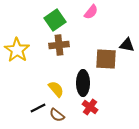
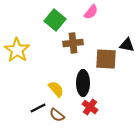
green square: rotated 15 degrees counterclockwise
brown cross: moved 14 px right, 2 px up
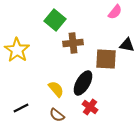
pink semicircle: moved 24 px right
black ellipse: rotated 30 degrees clockwise
black line: moved 17 px left
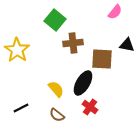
brown square: moved 4 px left
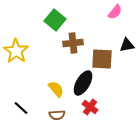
black triangle: rotated 21 degrees counterclockwise
yellow star: moved 1 px left, 1 px down
black line: rotated 70 degrees clockwise
brown semicircle: rotated 42 degrees counterclockwise
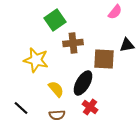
green square: rotated 15 degrees clockwise
yellow star: moved 20 px right, 9 px down; rotated 20 degrees counterclockwise
brown square: moved 2 px right
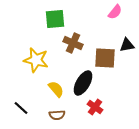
green square: moved 1 px up; rotated 30 degrees clockwise
brown cross: rotated 30 degrees clockwise
brown square: moved 1 px right, 1 px up
red cross: moved 5 px right
